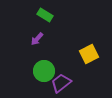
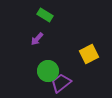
green circle: moved 4 px right
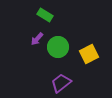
green circle: moved 10 px right, 24 px up
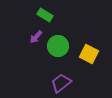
purple arrow: moved 1 px left, 2 px up
green circle: moved 1 px up
yellow square: rotated 36 degrees counterclockwise
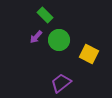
green rectangle: rotated 14 degrees clockwise
green circle: moved 1 px right, 6 px up
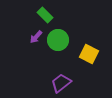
green circle: moved 1 px left
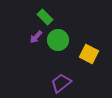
green rectangle: moved 2 px down
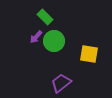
green circle: moved 4 px left, 1 px down
yellow square: rotated 18 degrees counterclockwise
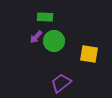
green rectangle: rotated 42 degrees counterclockwise
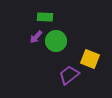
green circle: moved 2 px right
yellow square: moved 1 px right, 5 px down; rotated 12 degrees clockwise
purple trapezoid: moved 8 px right, 8 px up
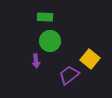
purple arrow: moved 24 px down; rotated 48 degrees counterclockwise
green circle: moved 6 px left
yellow square: rotated 18 degrees clockwise
